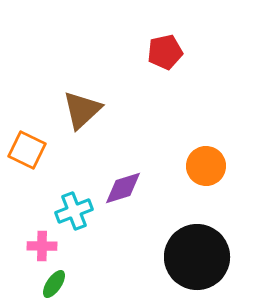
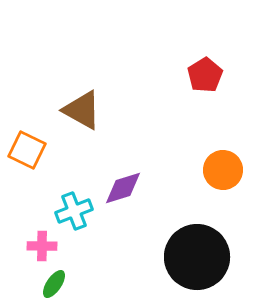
red pentagon: moved 40 px right, 23 px down; rotated 20 degrees counterclockwise
brown triangle: rotated 48 degrees counterclockwise
orange circle: moved 17 px right, 4 px down
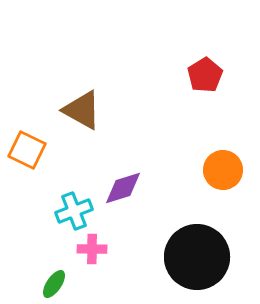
pink cross: moved 50 px right, 3 px down
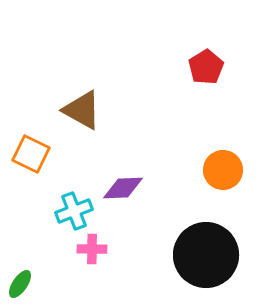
red pentagon: moved 1 px right, 8 px up
orange square: moved 4 px right, 4 px down
purple diamond: rotated 15 degrees clockwise
black circle: moved 9 px right, 2 px up
green ellipse: moved 34 px left
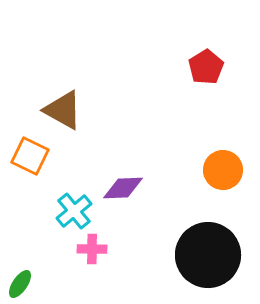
brown triangle: moved 19 px left
orange square: moved 1 px left, 2 px down
cyan cross: rotated 18 degrees counterclockwise
black circle: moved 2 px right
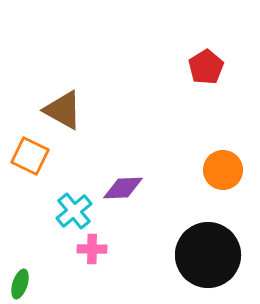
green ellipse: rotated 16 degrees counterclockwise
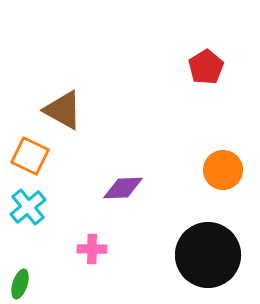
cyan cross: moved 46 px left, 4 px up
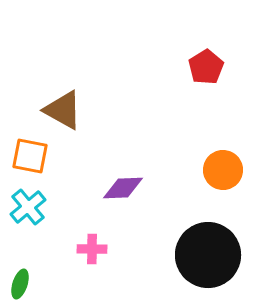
orange square: rotated 15 degrees counterclockwise
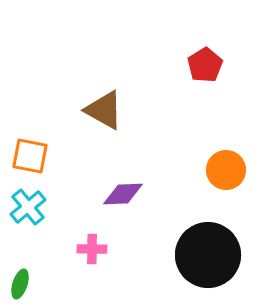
red pentagon: moved 1 px left, 2 px up
brown triangle: moved 41 px right
orange circle: moved 3 px right
purple diamond: moved 6 px down
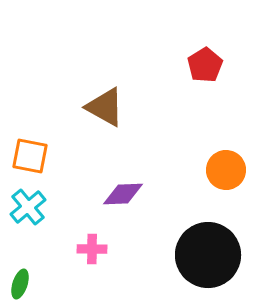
brown triangle: moved 1 px right, 3 px up
